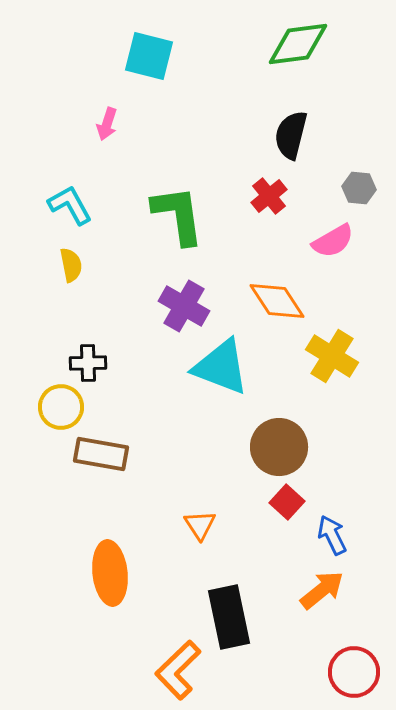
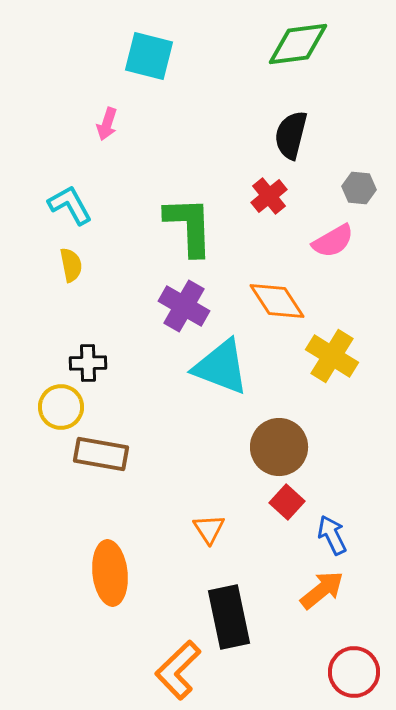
green L-shape: moved 11 px right, 11 px down; rotated 6 degrees clockwise
orange triangle: moved 9 px right, 4 px down
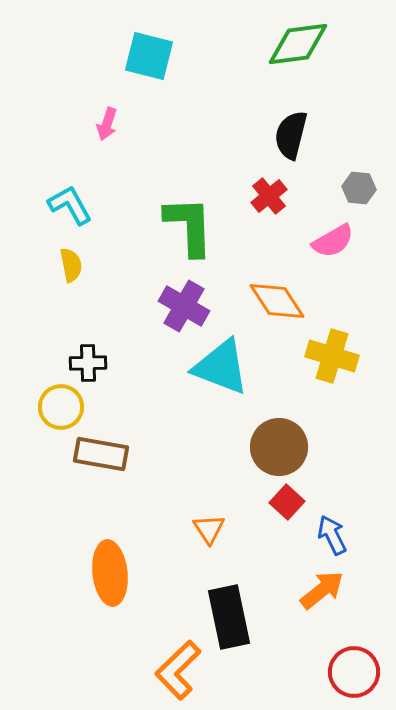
yellow cross: rotated 15 degrees counterclockwise
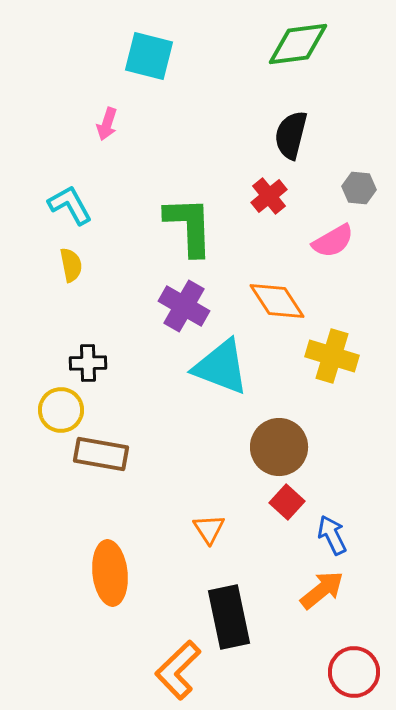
yellow circle: moved 3 px down
